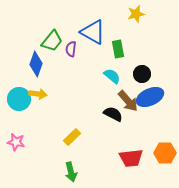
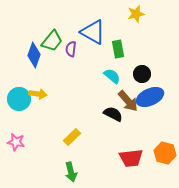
blue diamond: moved 2 px left, 9 px up
orange hexagon: rotated 15 degrees clockwise
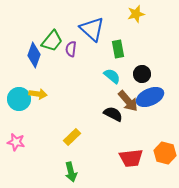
blue triangle: moved 1 px left, 3 px up; rotated 12 degrees clockwise
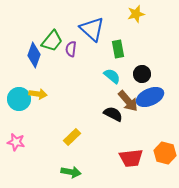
green arrow: rotated 66 degrees counterclockwise
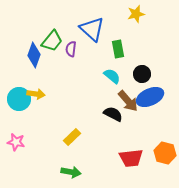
yellow arrow: moved 2 px left
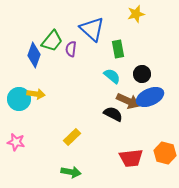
brown arrow: rotated 25 degrees counterclockwise
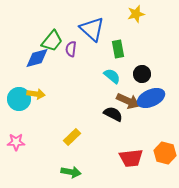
blue diamond: moved 3 px right, 3 px down; rotated 55 degrees clockwise
blue ellipse: moved 1 px right, 1 px down
pink star: rotated 12 degrees counterclockwise
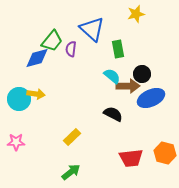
brown arrow: moved 15 px up; rotated 25 degrees counterclockwise
green arrow: rotated 48 degrees counterclockwise
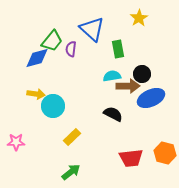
yellow star: moved 3 px right, 4 px down; rotated 18 degrees counterclockwise
cyan semicircle: rotated 48 degrees counterclockwise
cyan circle: moved 34 px right, 7 px down
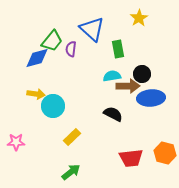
blue ellipse: rotated 20 degrees clockwise
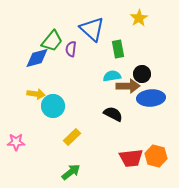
orange hexagon: moved 9 px left, 3 px down
